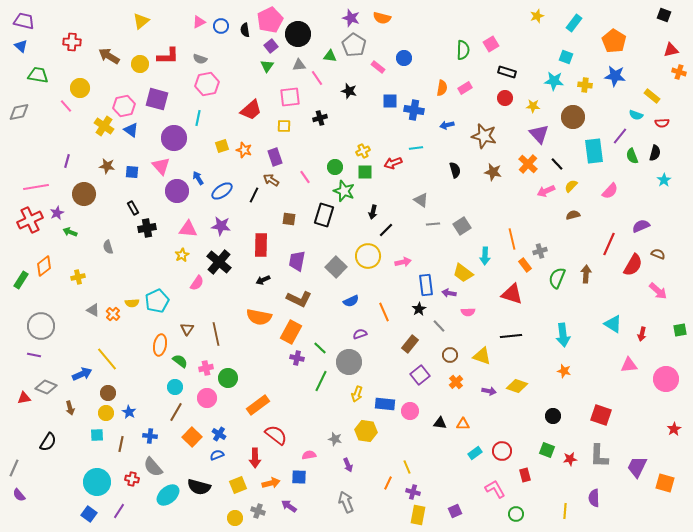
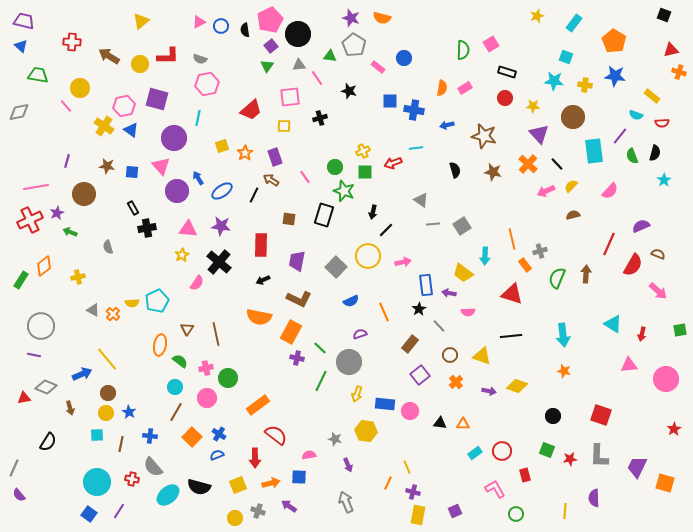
orange star at (244, 150): moved 1 px right, 3 px down; rotated 21 degrees clockwise
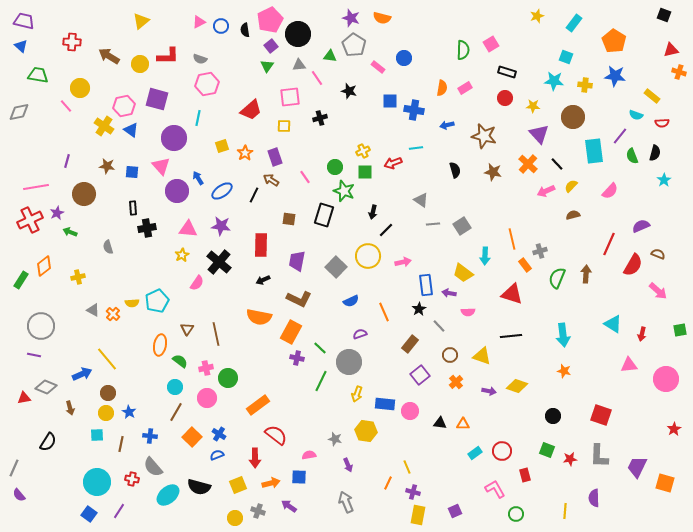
black rectangle at (133, 208): rotated 24 degrees clockwise
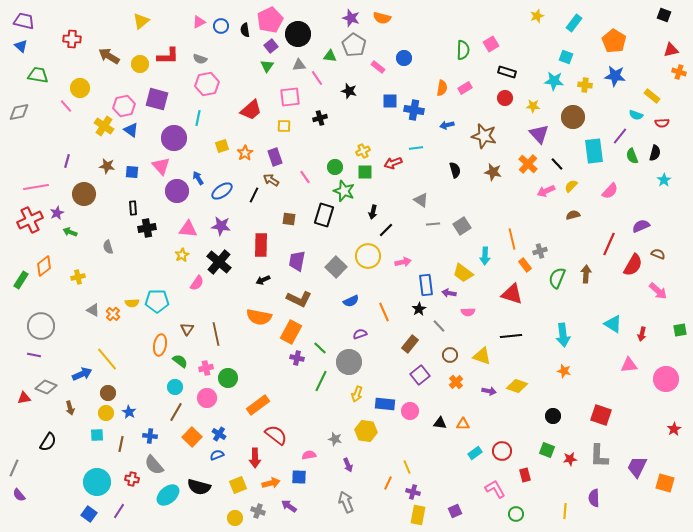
red cross at (72, 42): moved 3 px up
cyan pentagon at (157, 301): rotated 25 degrees clockwise
gray semicircle at (153, 467): moved 1 px right, 2 px up
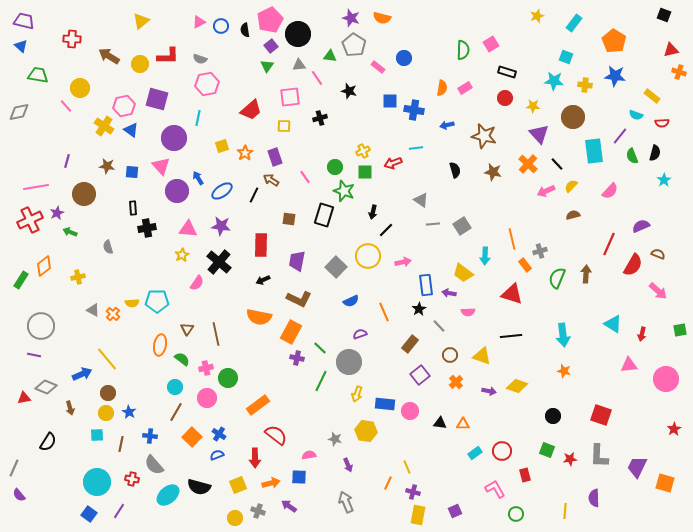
green semicircle at (180, 361): moved 2 px right, 2 px up
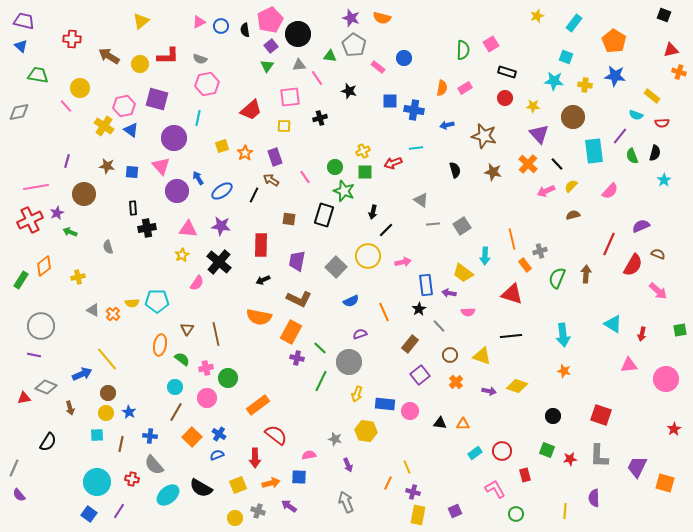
black semicircle at (199, 487): moved 2 px right, 1 px down; rotated 15 degrees clockwise
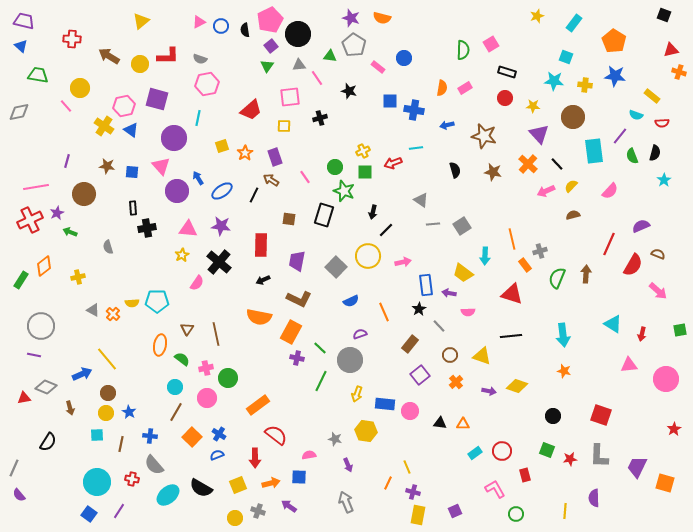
gray circle at (349, 362): moved 1 px right, 2 px up
